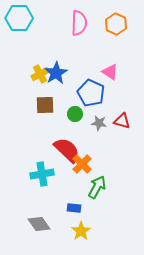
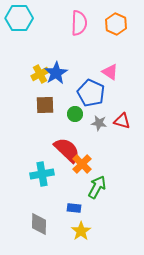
gray diamond: rotated 35 degrees clockwise
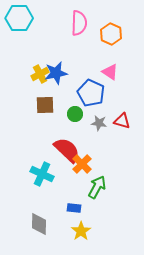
orange hexagon: moved 5 px left, 10 px down
blue star: rotated 20 degrees clockwise
cyan cross: rotated 35 degrees clockwise
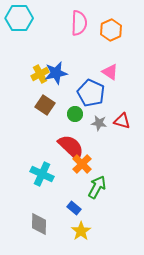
orange hexagon: moved 4 px up; rotated 10 degrees clockwise
brown square: rotated 36 degrees clockwise
red semicircle: moved 4 px right, 3 px up
blue rectangle: rotated 32 degrees clockwise
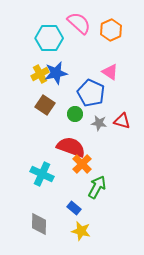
cyan hexagon: moved 30 px right, 20 px down
pink semicircle: rotated 50 degrees counterclockwise
red semicircle: rotated 24 degrees counterclockwise
yellow star: rotated 24 degrees counterclockwise
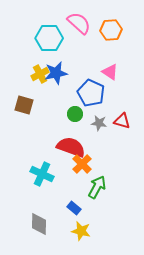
orange hexagon: rotated 20 degrees clockwise
brown square: moved 21 px left; rotated 18 degrees counterclockwise
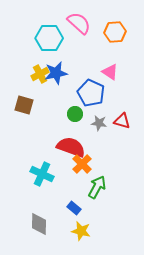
orange hexagon: moved 4 px right, 2 px down
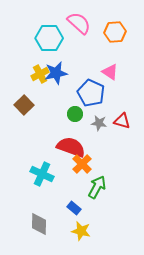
brown square: rotated 30 degrees clockwise
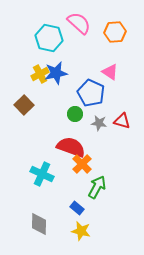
cyan hexagon: rotated 12 degrees clockwise
blue rectangle: moved 3 px right
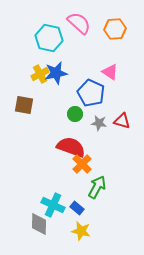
orange hexagon: moved 3 px up
brown square: rotated 36 degrees counterclockwise
cyan cross: moved 11 px right, 31 px down
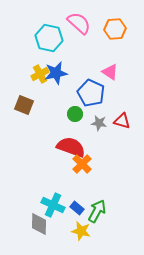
brown square: rotated 12 degrees clockwise
green arrow: moved 24 px down
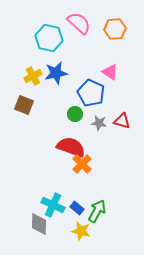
yellow cross: moved 7 px left, 2 px down
